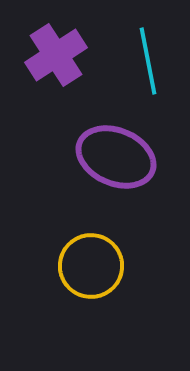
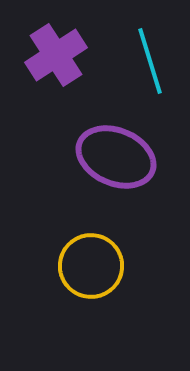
cyan line: moved 2 px right; rotated 6 degrees counterclockwise
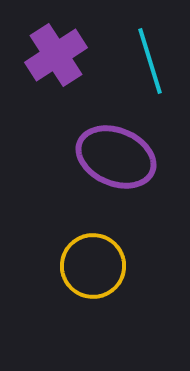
yellow circle: moved 2 px right
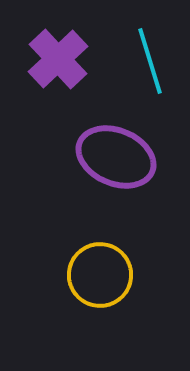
purple cross: moved 2 px right, 4 px down; rotated 10 degrees counterclockwise
yellow circle: moved 7 px right, 9 px down
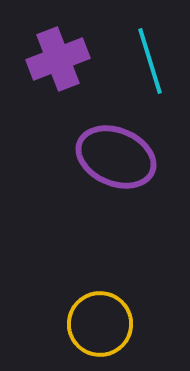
purple cross: rotated 22 degrees clockwise
yellow circle: moved 49 px down
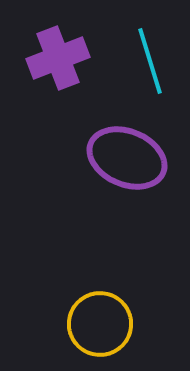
purple cross: moved 1 px up
purple ellipse: moved 11 px right, 1 px down
